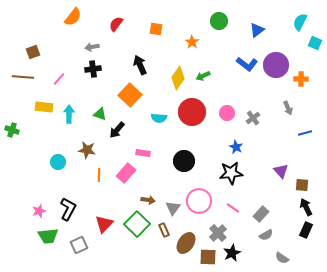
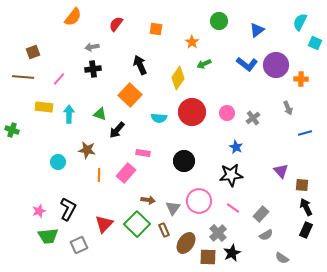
green arrow at (203, 76): moved 1 px right, 12 px up
black star at (231, 173): moved 2 px down
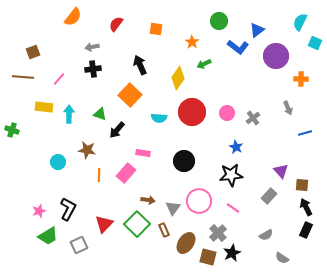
blue L-shape at (247, 64): moved 9 px left, 17 px up
purple circle at (276, 65): moved 9 px up
gray rectangle at (261, 214): moved 8 px right, 18 px up
green trapezoid at (48, 236): rotated 25 degrees counterclockwise
brown square at (208, 257): rotated 12 degrees clockwise
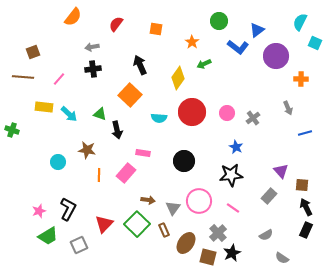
cyan arrow at (69, 114): rotated 132 degrees clockwise
black arrow at (117, 130): rotated 54 degrees counterclockwise
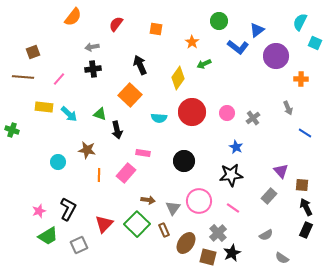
blue line at (305, 133): rotated 48 degrees clockwise
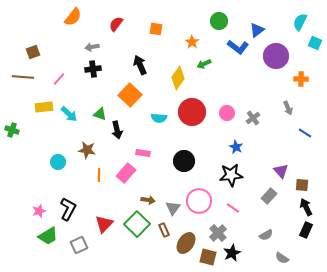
yellow rectangle at (44, 107): rotated 12 degrees counterclockwise
